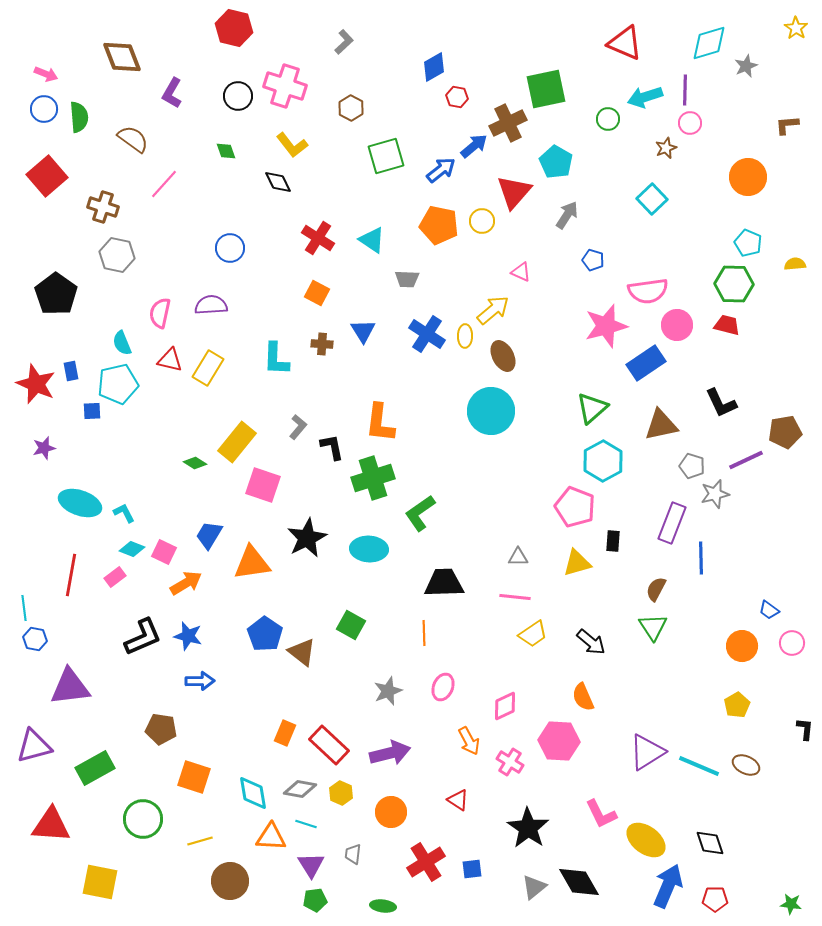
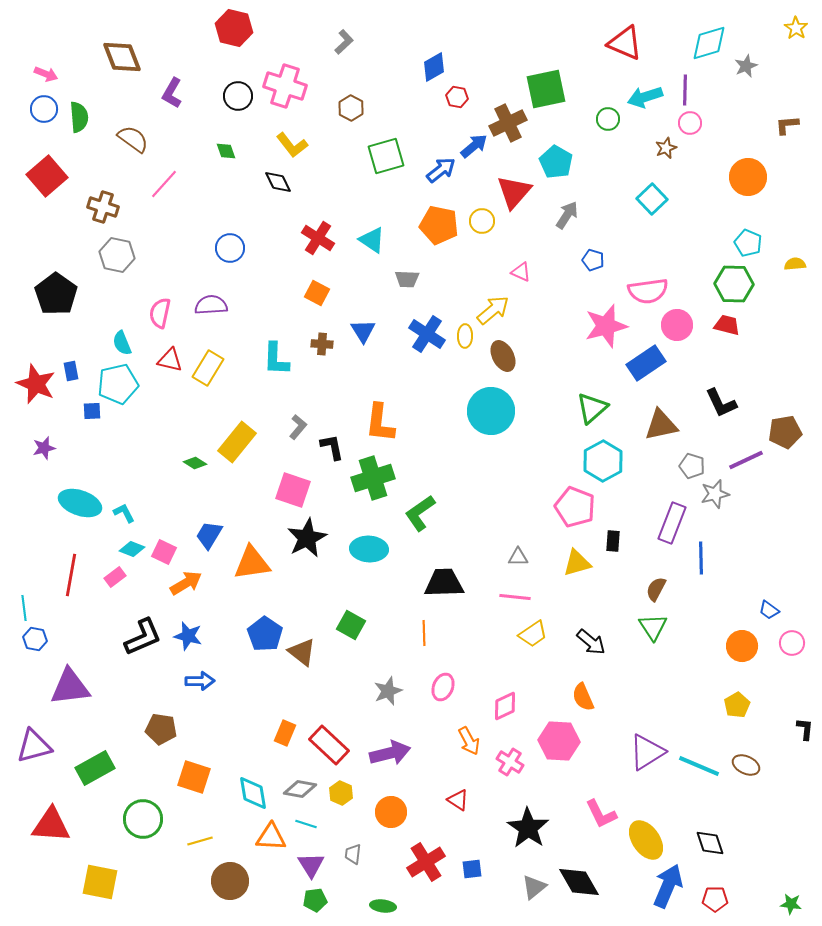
pink square at (263, 485): moved 30 px right, 5 px down
yellow ellipse at (646, 840): rotated 18 degrees clockwise
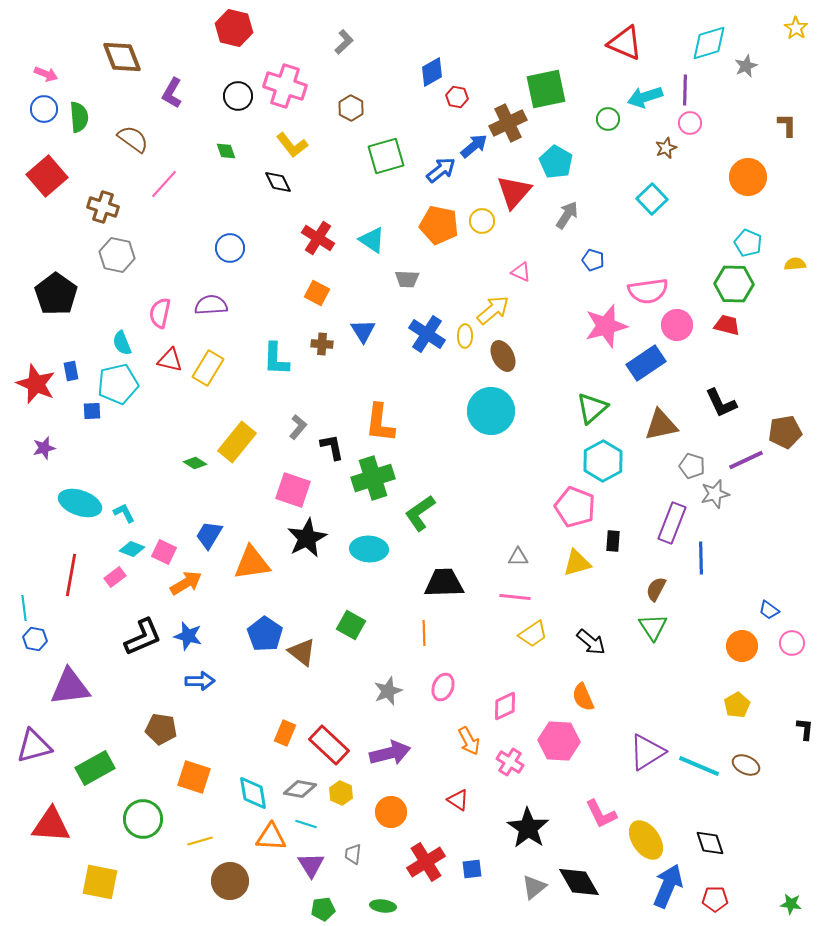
blue diamond at (434, 67): moved 2 px left, 5 px down
brown L-shape at (787, 125): rotated 95 degrees clockwise
green pentagon at (315, 900): moved 8 px right, 9 px down
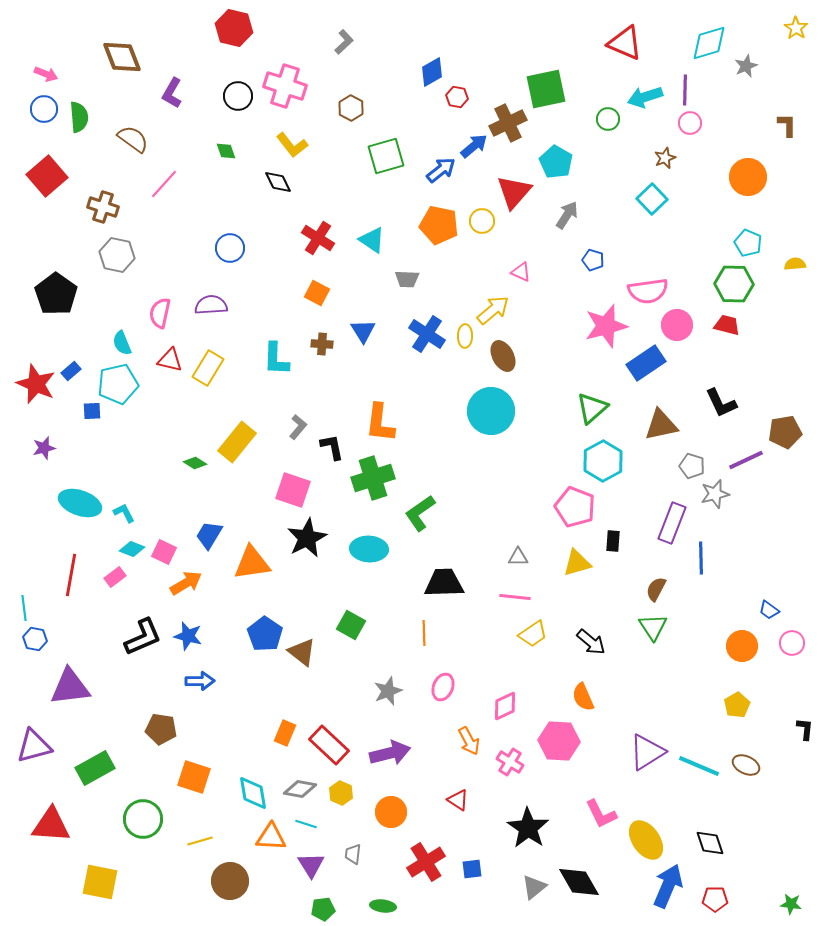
brown star at (666, 148): moved 1 px left, 10 px down
blue rectangle at (71, 371): rotated 60 degrees clockwise
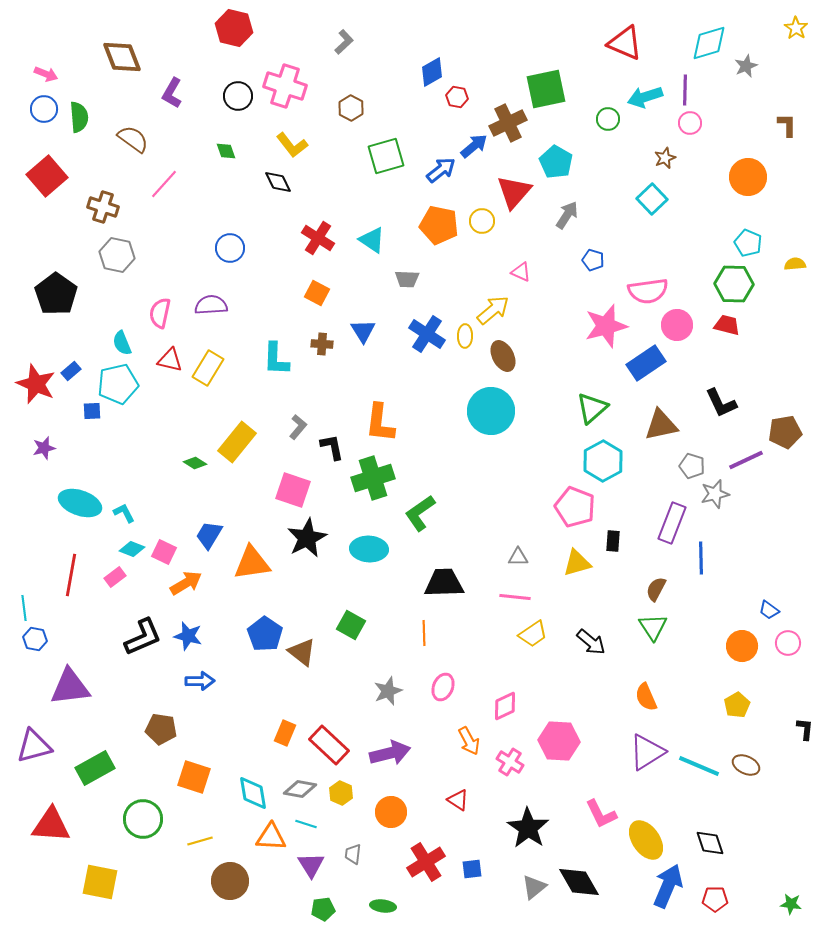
pink circle at (792, 643): moved 4 px left
orange semicircle at (583, 697): moved 63 px right
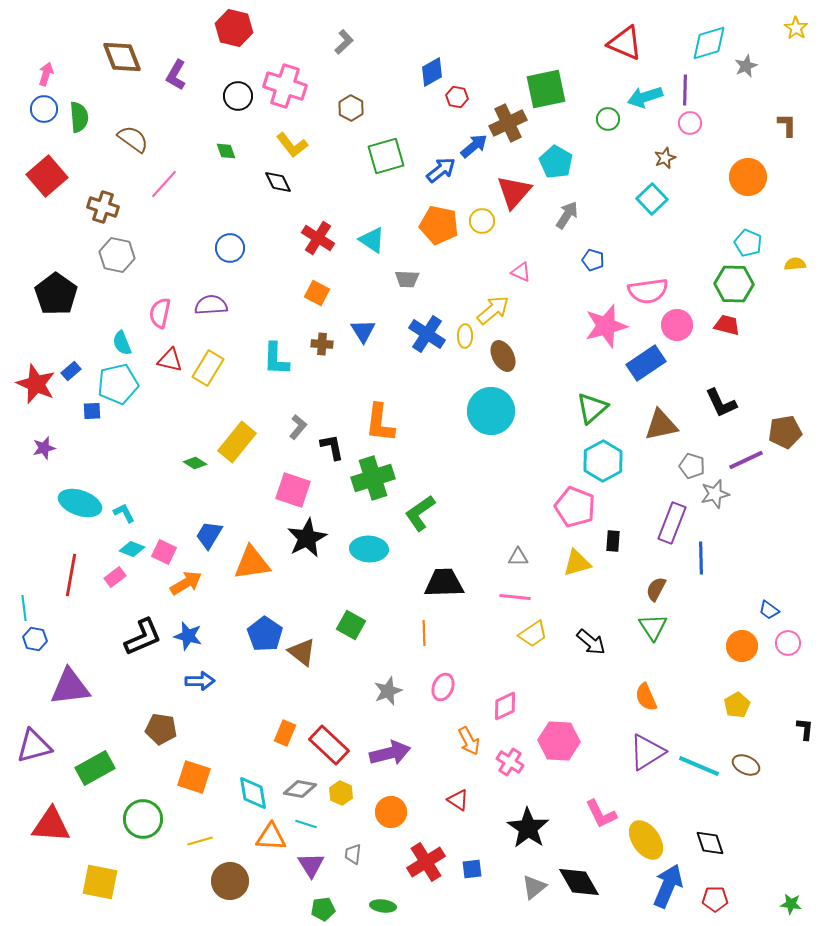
pink arrow at (46, 74): rotated 95 degrees counterclockwise
purple L-shape at (172, 93): moved 4 px right, 18 px up
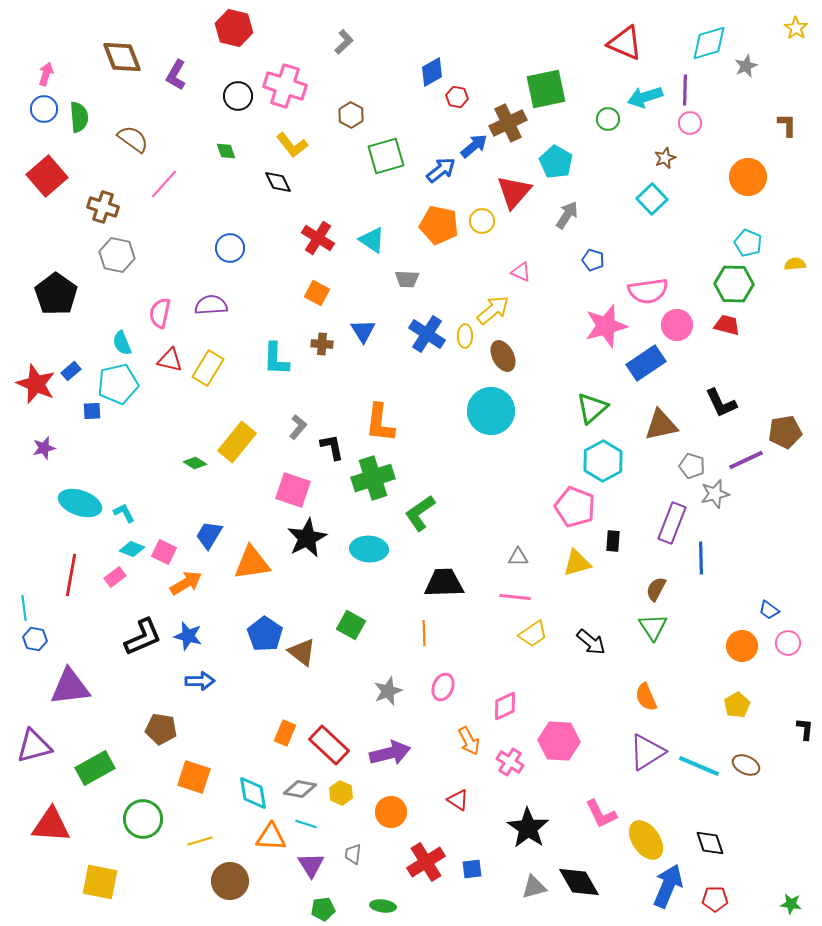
brown hexagon at (351, 108): moved 7 px down
gray triangle at (534, 887): rotated 24 degrees clockwise
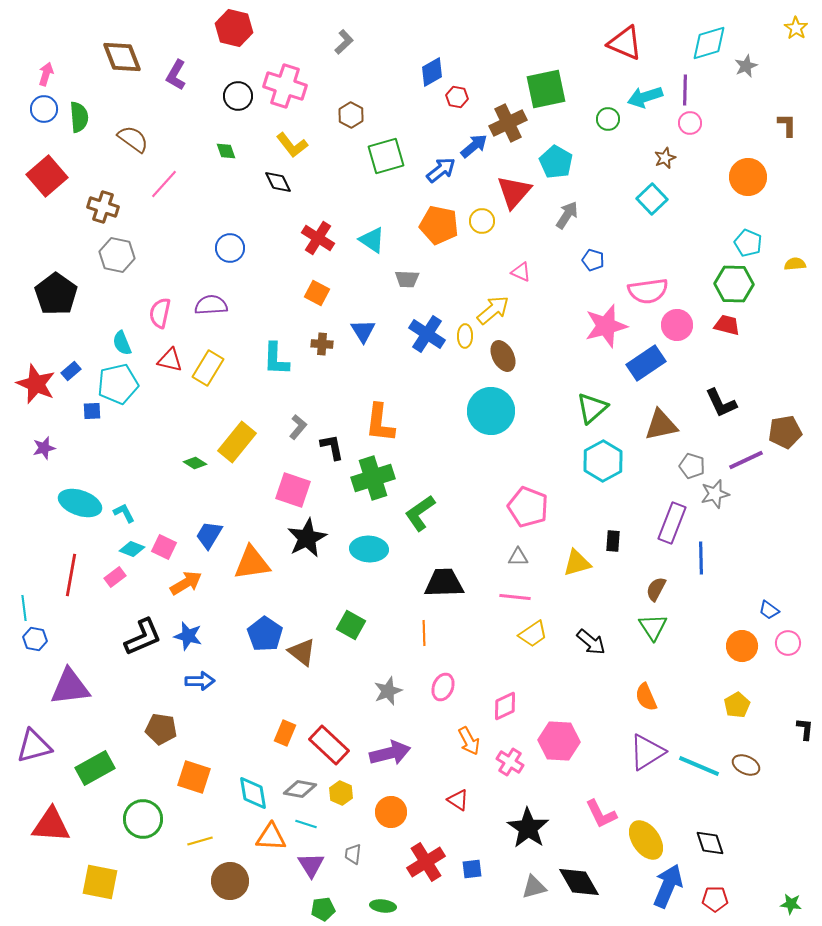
pink pentagon at (575, 507): moved 47 px left
pink square at (164, 552): moved 5 px up
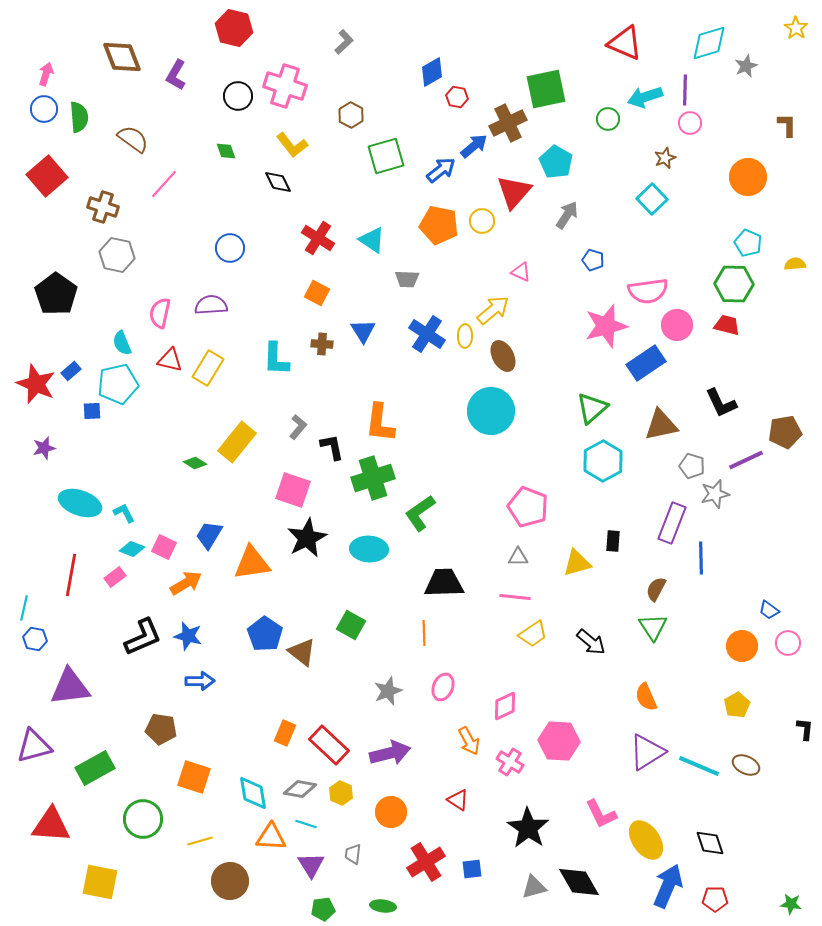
cyan line at (24, 608): rotated 20 degrees clockwise
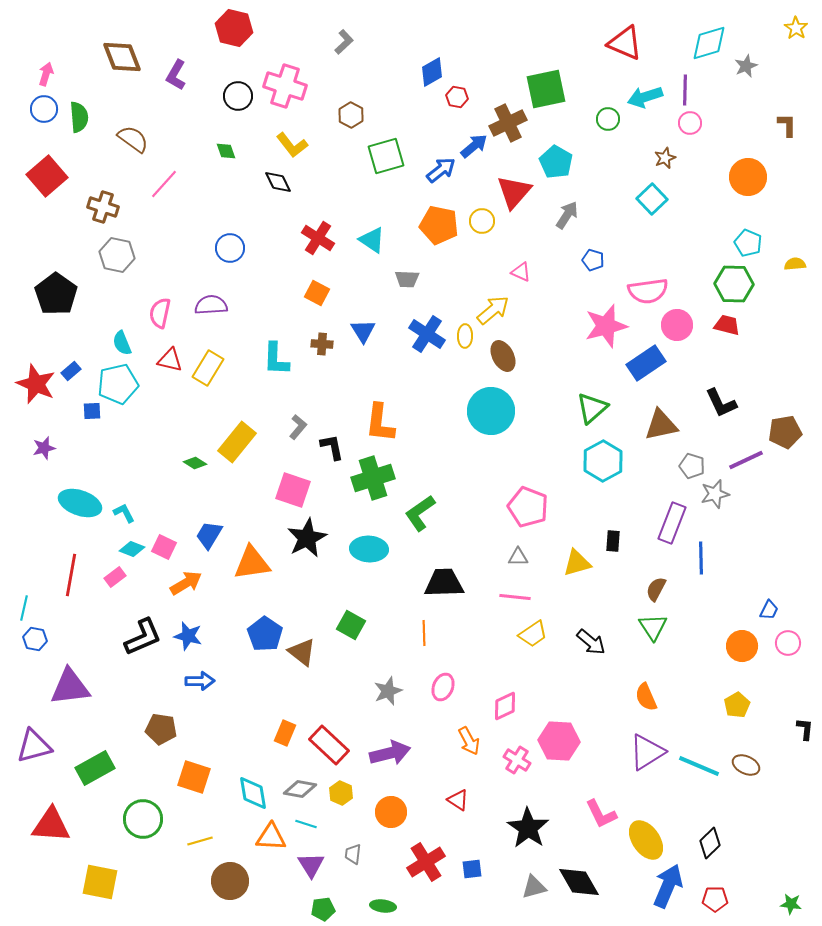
blue trapezoid at (769, 610): rotated 100 degrees counterclockwise
pink cross at (510, 762): moved 7 px right, 2 px up
black diamond at (710, 843): rotated 64 degrees clockwise
